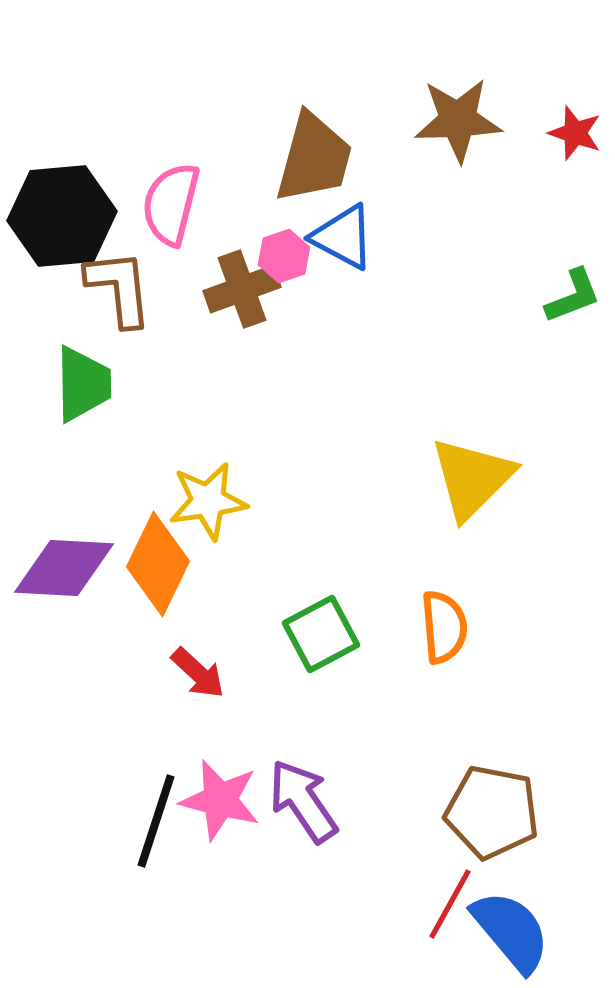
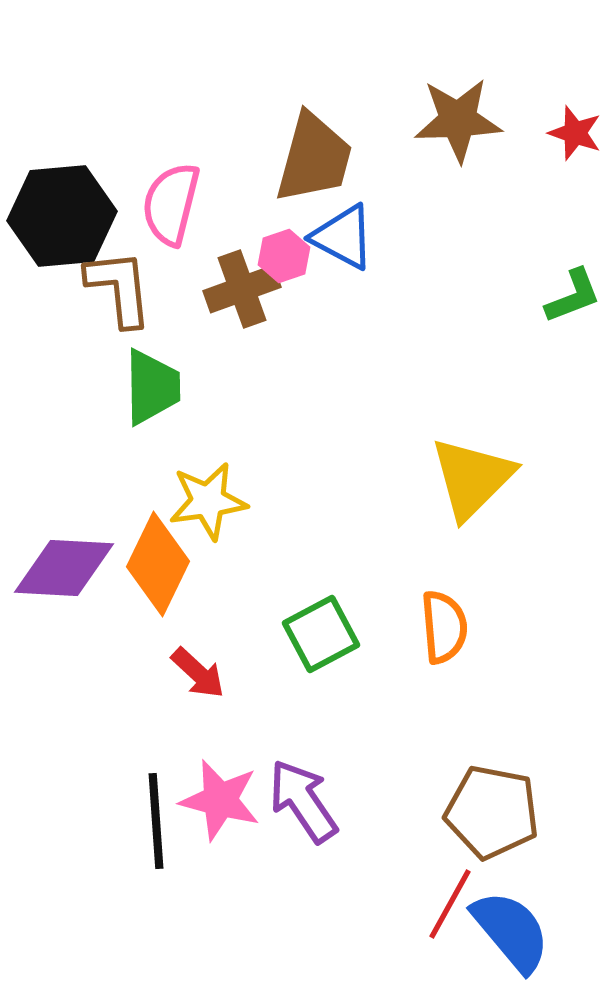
green trapezoid: moved 69 px right, 3 px down
black line: rotated 22 degrees counterclockwise
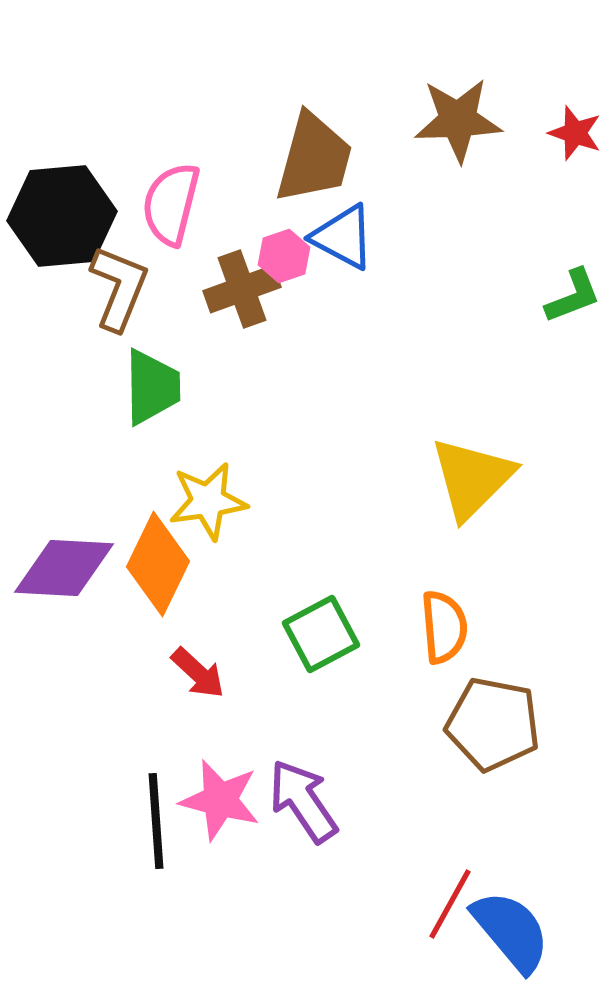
brown L-shape: rotated 28 degrees clockwise
brown pentagon: moved 1 px right, 88 px up
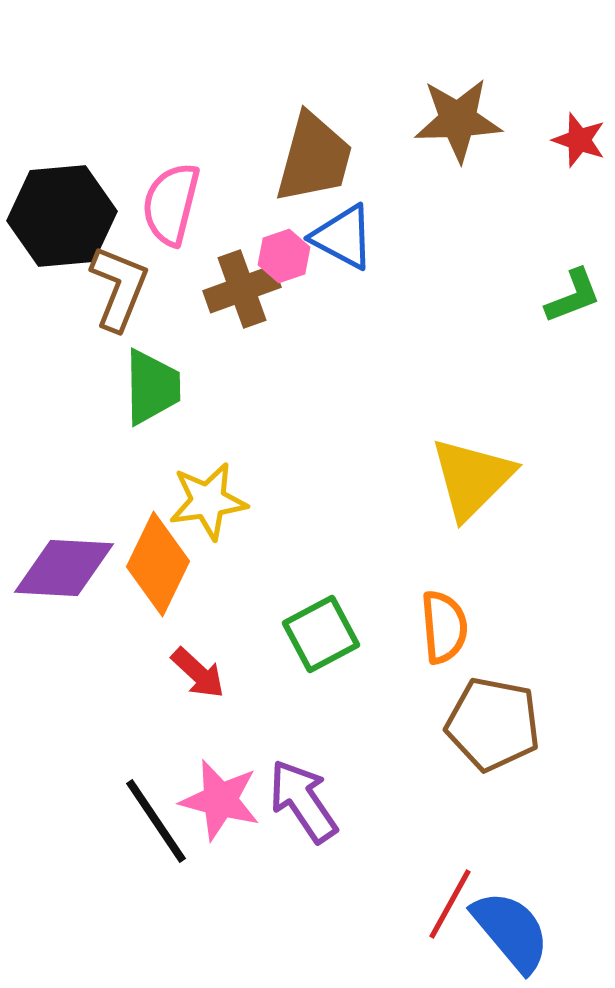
red star: moved 4 px right, 7 px down
black line: rotated 30 degrees counterclockwise
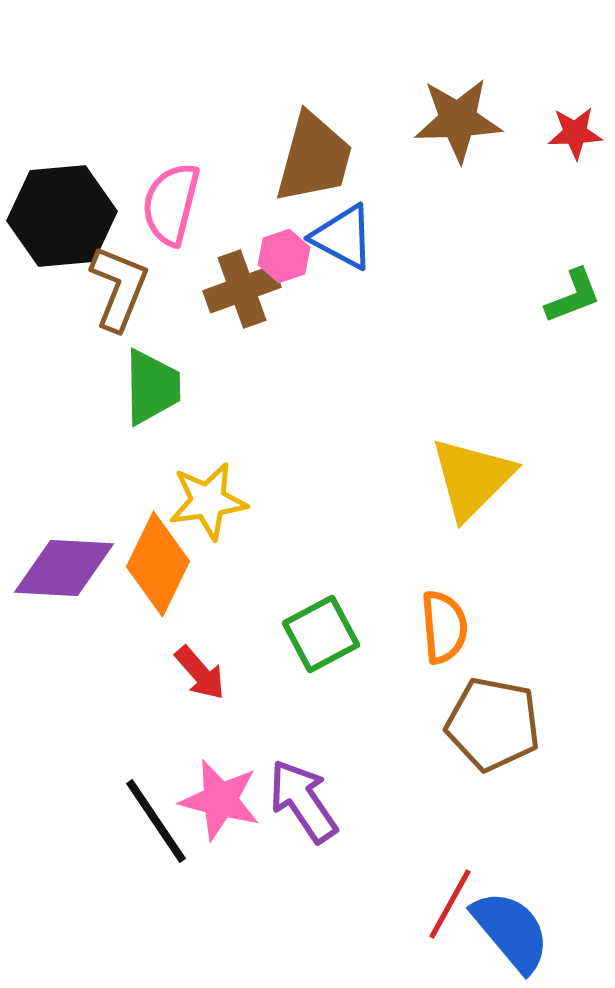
red star: moved 4 px left, 7 px up; rotated 22 degrees counterclockwise
red arrow: moved 2 px right; rotated 6 degrees clockwise
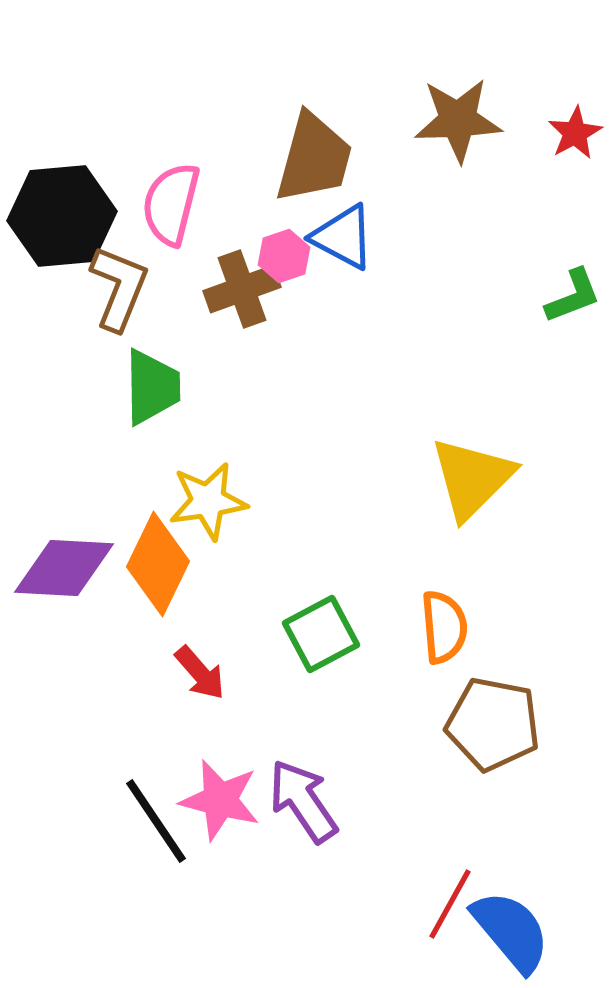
red star: rotated 26 degrees counterclockwise
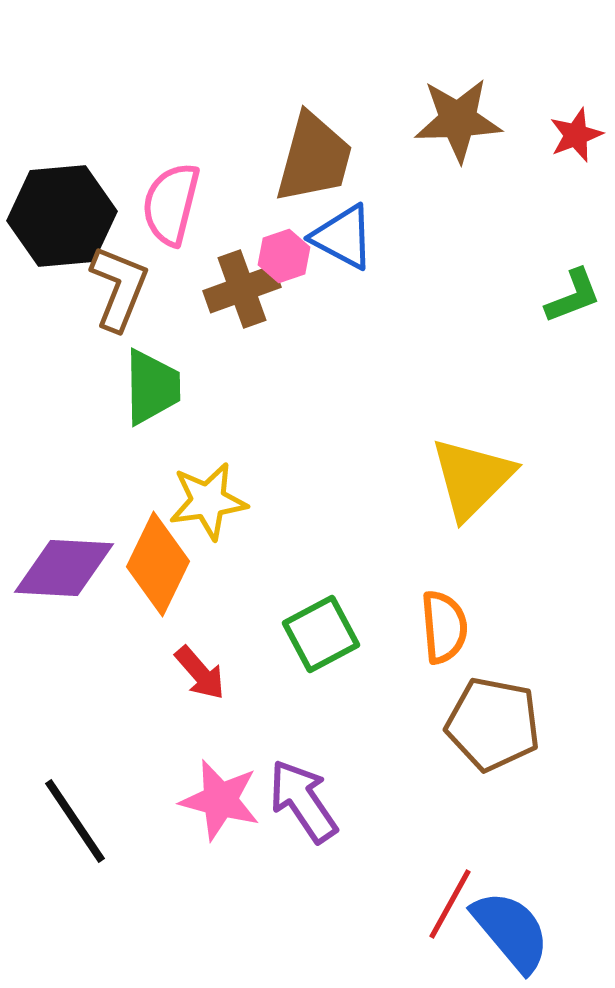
red star: moved 1 px right, 2 px down; rotated 8 degrees clockwise
black line: moved 81 px left
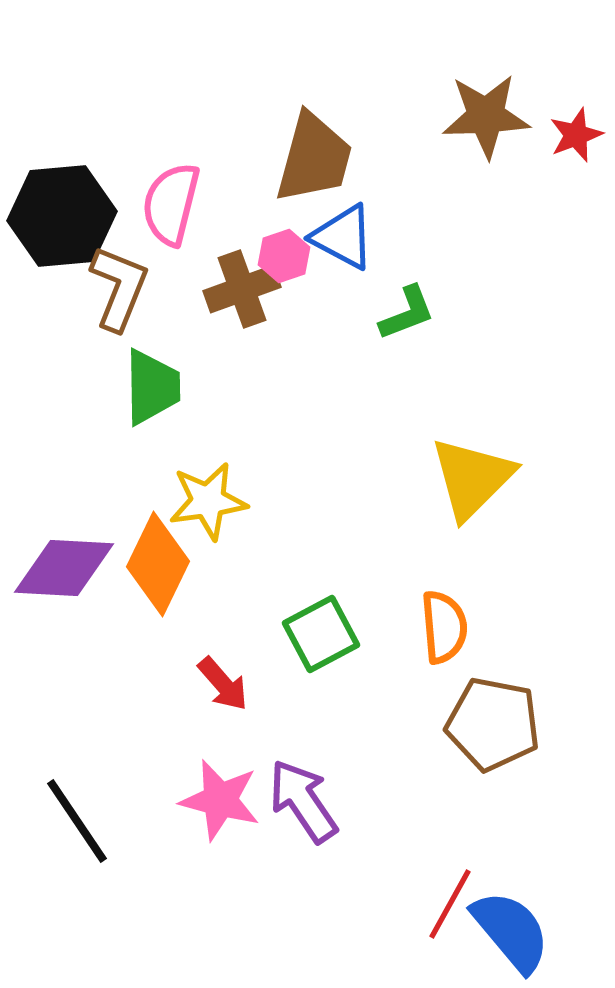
brown star: moved 28 px right, 4 px up
green L-shape: moved 166 px left, 17 px down
red arrow: moved 23 px right, 11 px down
black line: moved 2 px right
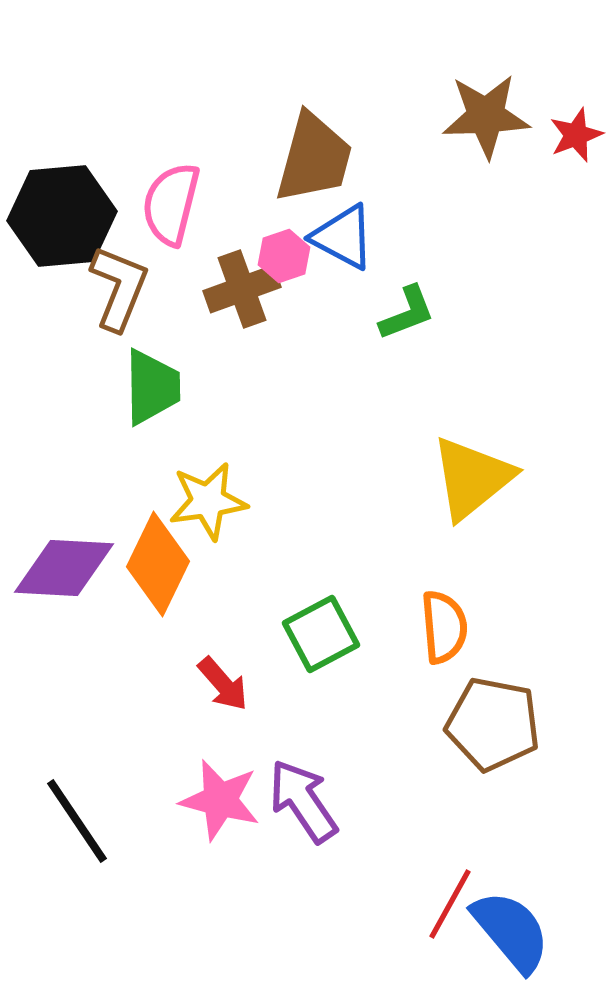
yellow triangle: rotated 6 degrees clockwise
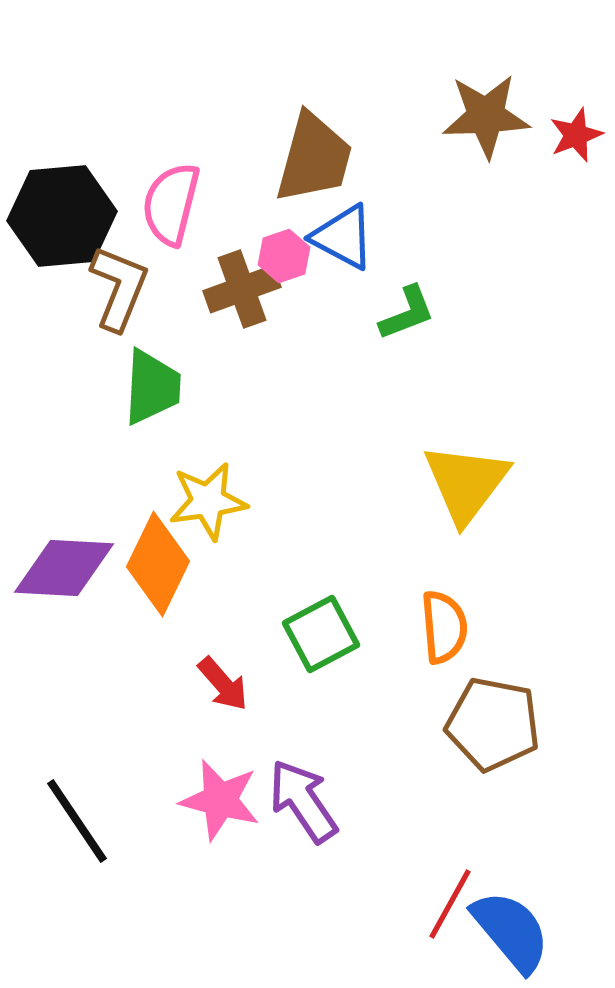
green trapezoid: rotated 4 degrees clockwise
yellow triangle: moved 6 px left, 5 px down; rotated 14 degrees counterclockwise
